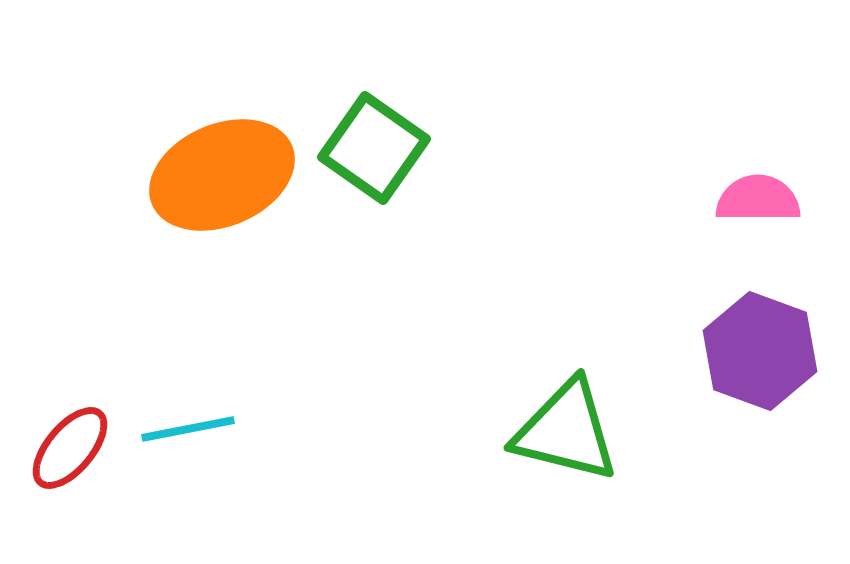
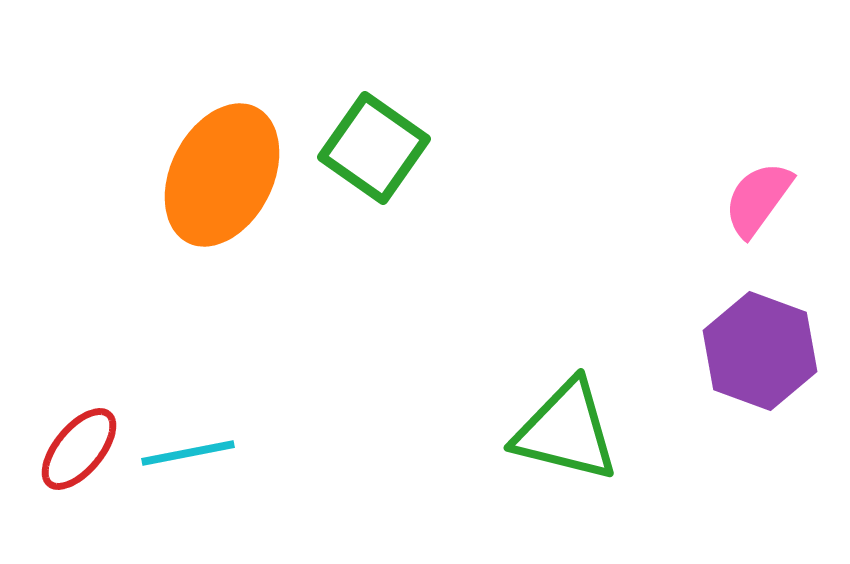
orange ellipse: rotated 40 degrees counterclockwise
pink semicircle: rotated 54 degrees counterclockwise
cyan line: moved 24 px down
red ellipse: moved 9 px right, 1 px down
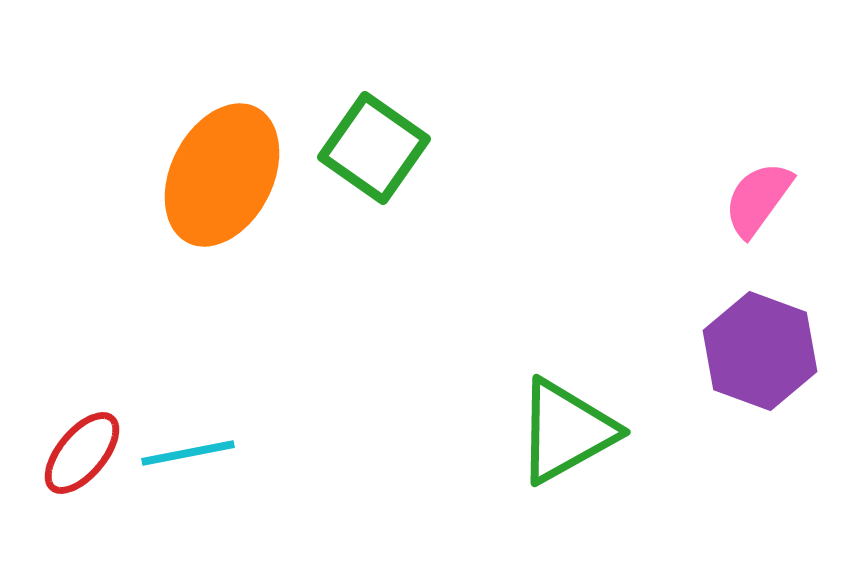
green triangle: rotated 43 degrees counterclockwise
red ellipse: moved 3 px right, 4 px down
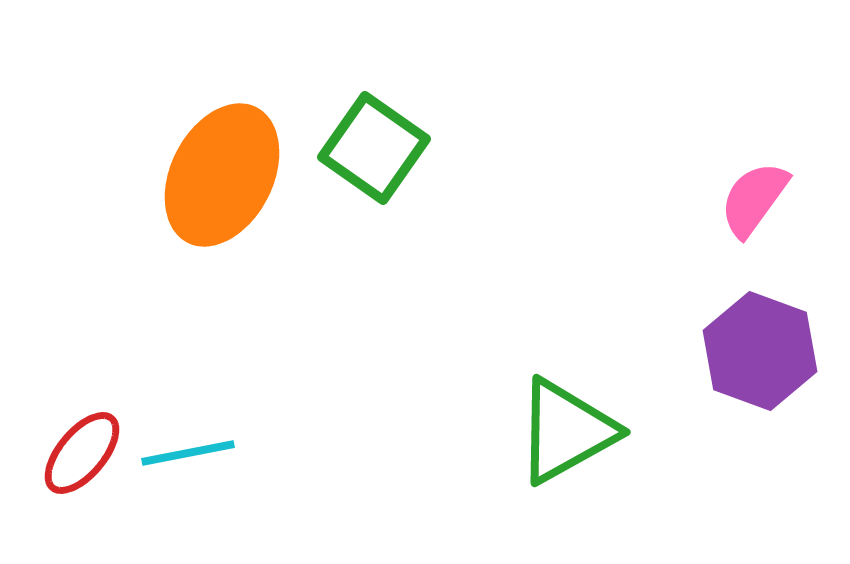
pink semicircle: moved 4 px left
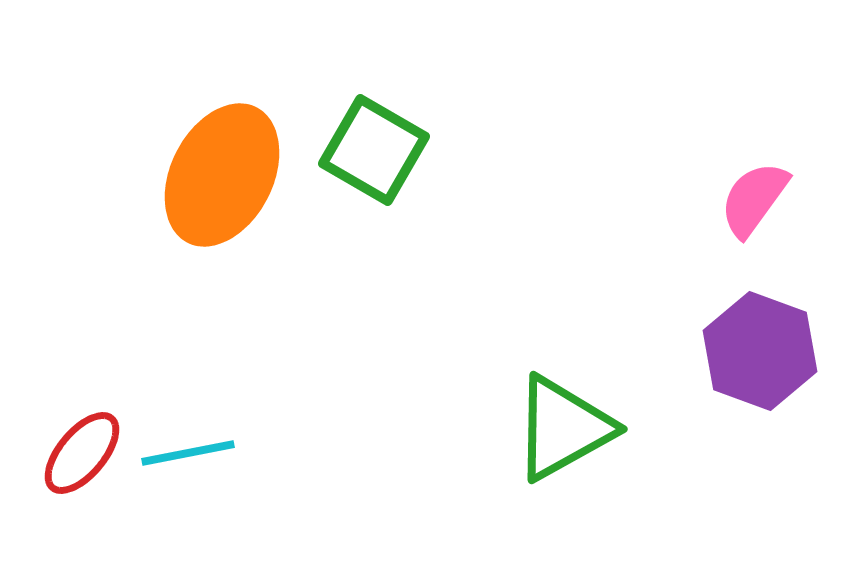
green square: moved 2 px down; rotated 5 degrees counterclockwise
green triangle: moved 3 px left, 3 px up
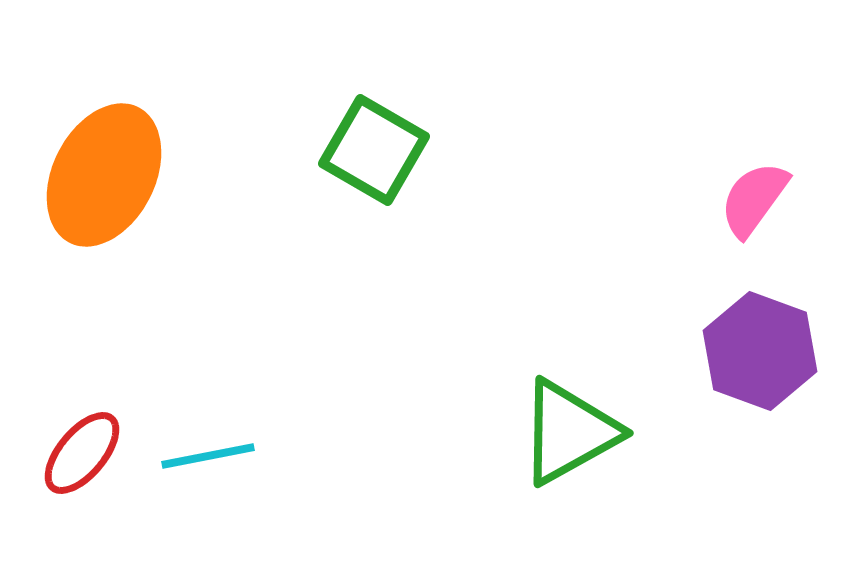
orange ellipse: moved 118 px left
green triangle: moved 6 px right, 4 px down
cyan line: moved 20 px right, 3 px down
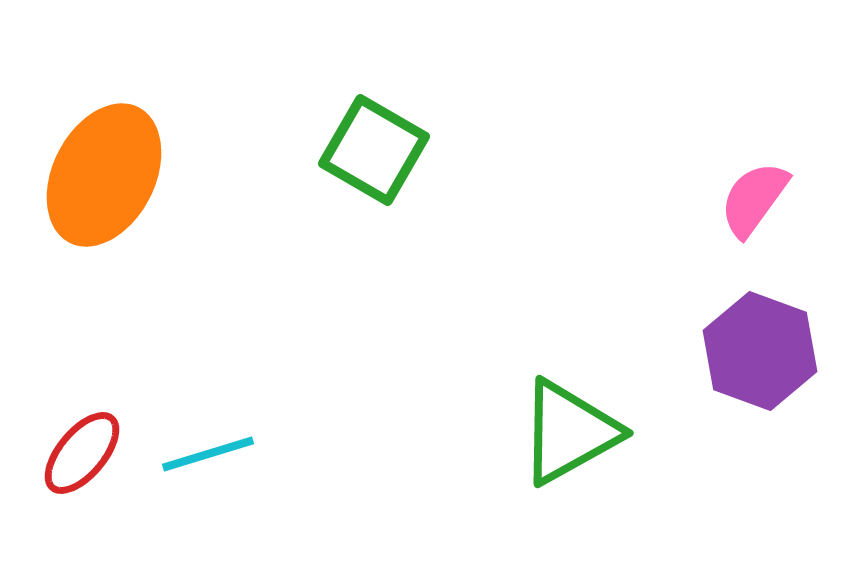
cyan line: moved 2 px up; rotated 6 degrees counterclockwise
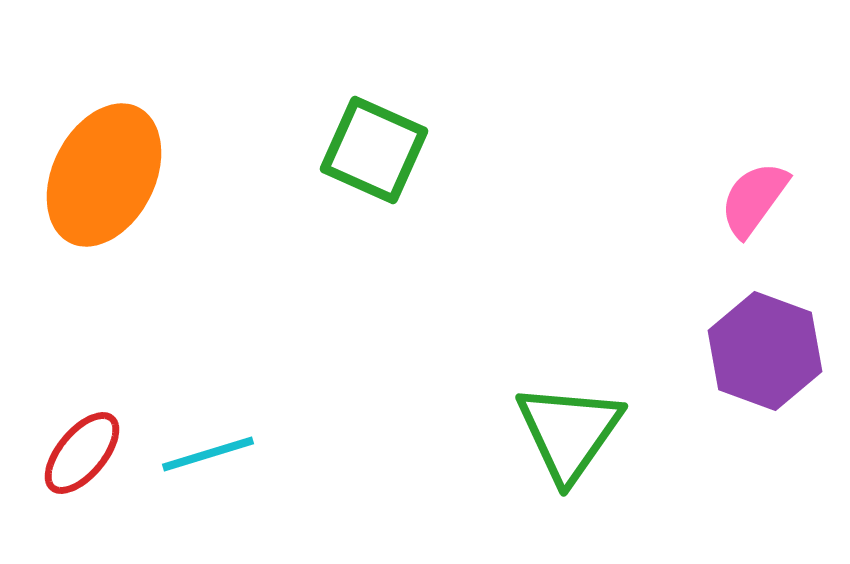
green square: rotated 6 degrees counterclockwise
purple hexagon: moved 5 px right
green triangle: rotated 26 degrees counterclockwise
